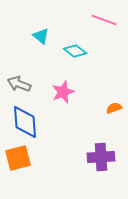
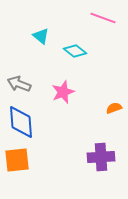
pink line: moved 1 px left, 2 px up
blue diamond: moved 4 px left
orange square: moved 1 px left, 2 px down; rotated 8 degrees clockwise
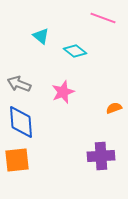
purple cross: moved 1 px up
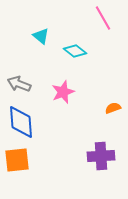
pink line: rotated 40 degrees clockwise
orange semicircle: moved 1 px left
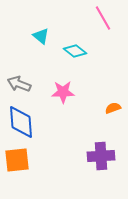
pink star: rotated 20 degrees clockwise
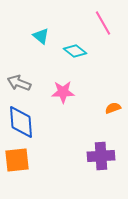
pink line: moved 5 px down
gray arrow: moved 1 px up
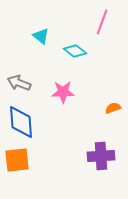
pink line: moved 1 px left, 1 px up; rotated 50 degrees clockwise
